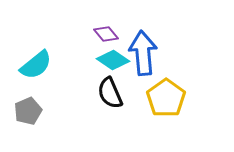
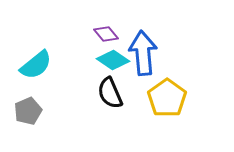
yellow pentagon: moved 1 px right
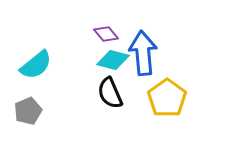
cyan diamond: rotated 20 degrees counterclockwise
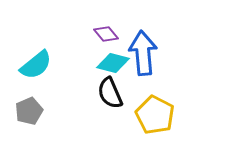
cyan diamond: moved 3 px down
yellow pentagon: moved 12 px left, 17 px down; rotated 9 degrees counterclockwise
gray pentagon: moved 1 px right
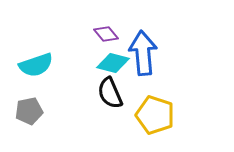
cyan semicircle: rotated 20 degrees clockwise
gray pentagon: rotated 12 degrees clockwise
yellow pentagon: rotated 9 degrees counterclockwise
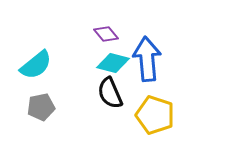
blue arrow: moved 4 px right, 6 px down
cyan semicircle: rotated 20 degrees counterclockwise
gray pentagon: moved 12 px right, 4 px up
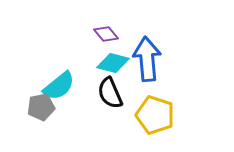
cyan semicircle: moved 23 px right, 21 px down
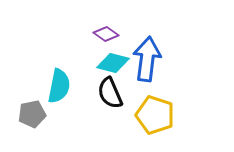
purple diamond: rotated 15 degrees counterclockwise
blue arrow: rotated 12 degrees clockwise
cyan semicircle: rotated 40 degrees counterclockwise
gray pentagon: moved 9 px left, 7 px down
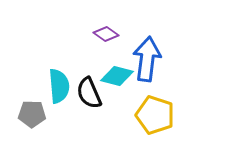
cyan diamond: moved 4 px right, 13 px down
cyan semicircle: rotated 16 degrees counterclockwise
black semicircle: moved 21 px left
gray pentagon: rotated 12 degrees clockwise
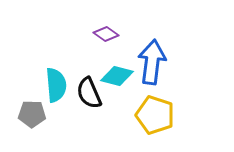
blue arrow: moved 5 px right, 3 px down
cyan semicircle: moved 3 px left, 1 px up
